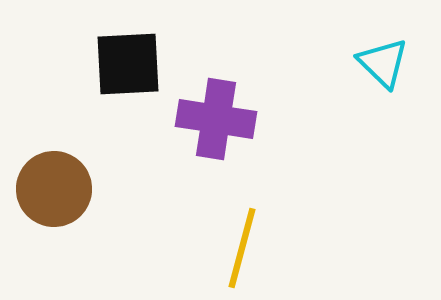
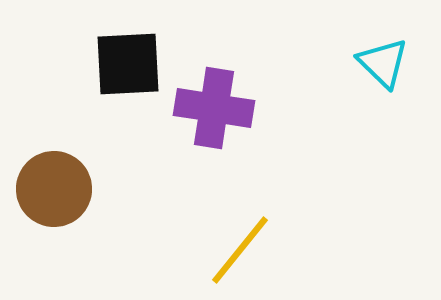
purple cross: moved 2 px left, 11 px up
yellow line: moved 2 px left, 2 px down; rotated 24 degrees clockwise
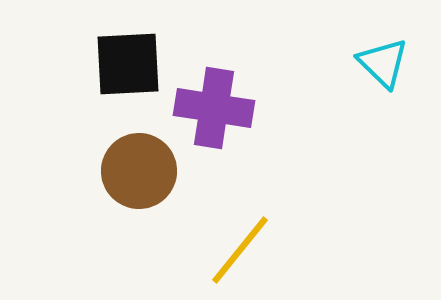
brown circle: moved 85 px right, 18 px up
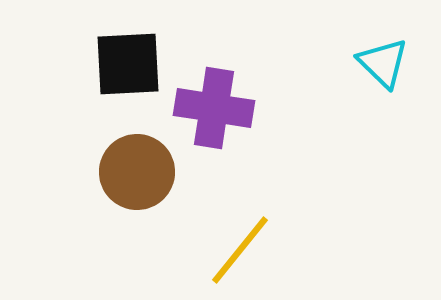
brown circle: moved 2 px left, 1 px down
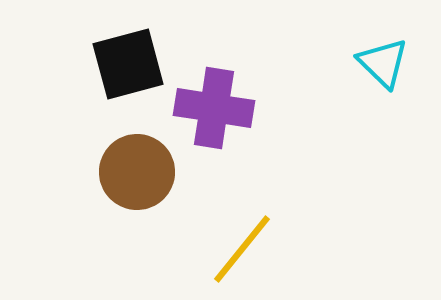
black square: rotated 12 degrees counterclockwise
yellow line: moved 2 px right, 1 px up
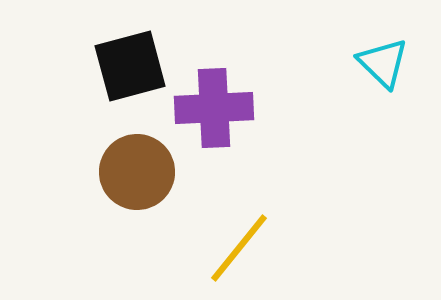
black square: moved 2 px right, 2 px down
purple cross: rotated 12 degrees counterclockwise
yellow line: moved 3 px left, 1 px up
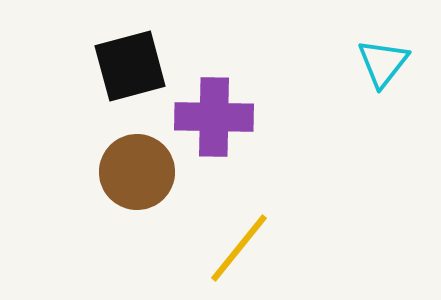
cyan triangle: rotated 24 degrees clockwise
purple cross: moved 9 px down; rotated 4 degrees clockwise
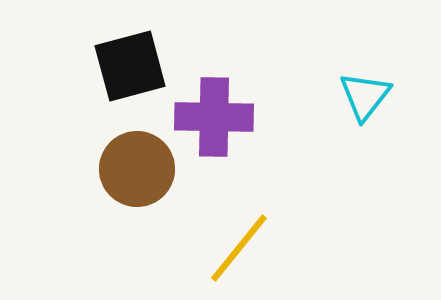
cyan triangle: moved 18 px left, 33 px down
brown circle: moved 3 px up
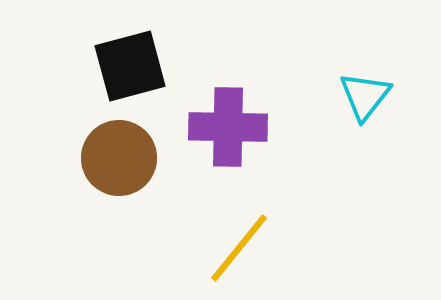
purple cross: moved 14 px right, 10 px down
brown circle: moved 18 px left, 11 px up
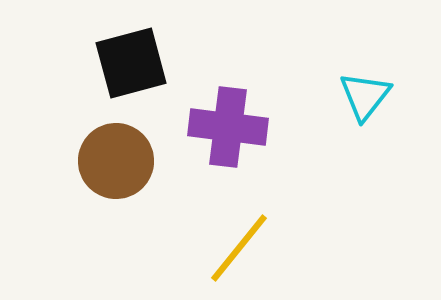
black square: moved 1 px right, 3 px up
purple cross: rotated 6 degrees clockwise
brown circle: moved 3 px left, 3 px down
